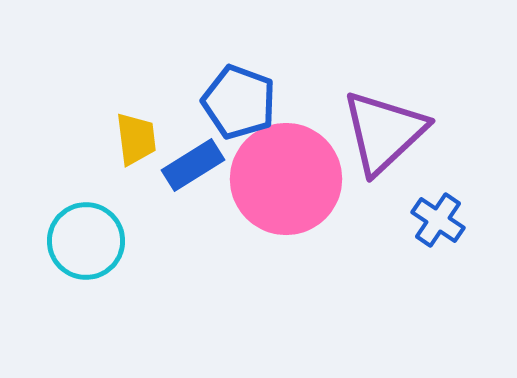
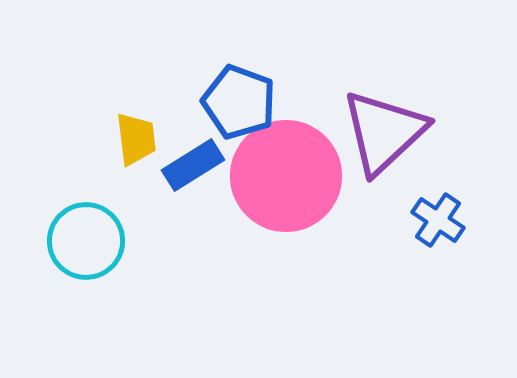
pink circle: moved 3 px up
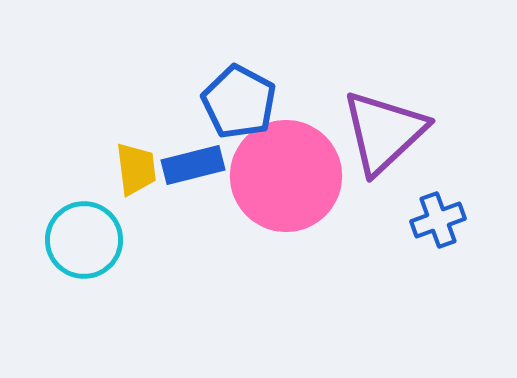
blue pentagon: rotated 8 degrees clockwise
yellow trapezoid: moved 30 px down
blue rectangle: rotated 18 degrees clockwise
blue cross: rotated 36 degrees clockwise
cyan circle: moved 2 px left, 1 px up
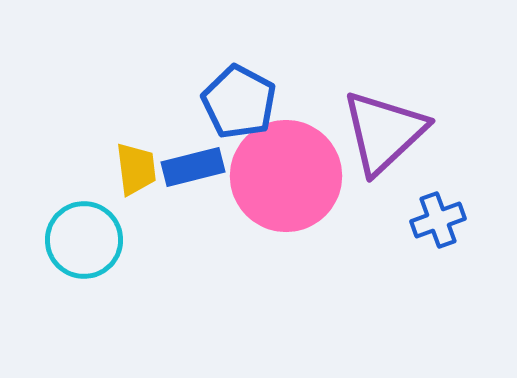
blue rectangle: moved 2 px down
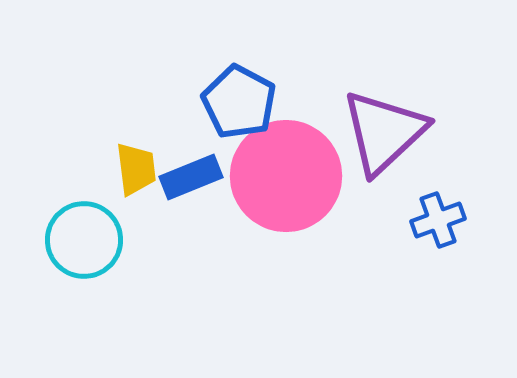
blue rectangle: moved 2 px left, 10 px down; rotated 8 degrees counterclockwise
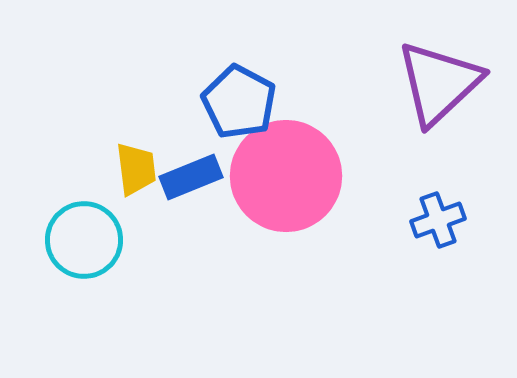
purple triangle: moved 55 px right, 49 px up
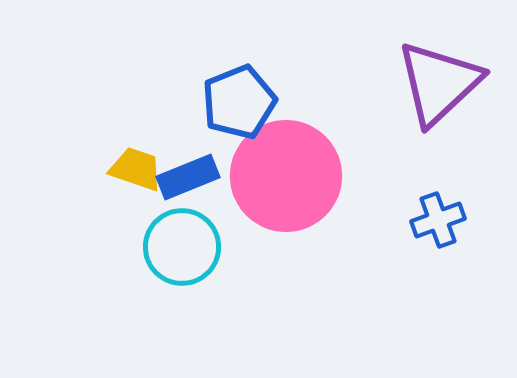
blue pentagon: rotated 22 degrees clockwise
yellow trapezoid: rotated 64 degrees counterclockwise
blue rectangle: moved 3 px left
cyan circle: moved 98 px right, 7 px down
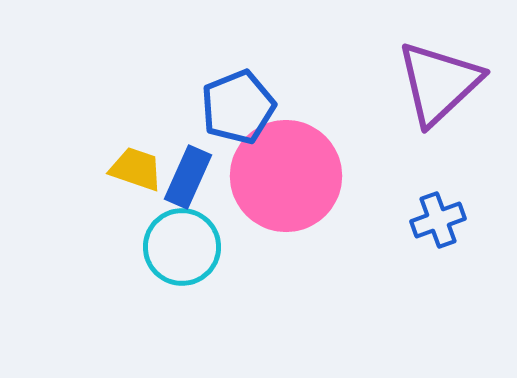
blue pentagon: moved 1 px left, 5 px down
blue rectangle: rotated 44 degrees counterclockwise
